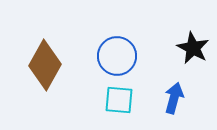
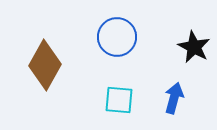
black star: moved 1 px right, 1 px up
blue circle: moved 19 px up
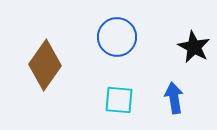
brown diamond: rotated 6 degrees clockwise
blue arrow: rotated 24 degrees counterclockwise
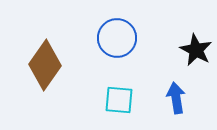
blue circle: moved 1 px down
black star: moved 2 px right, 3 px down
blue arrow: moved 2 px right
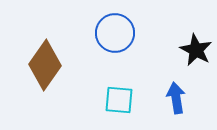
blue circle: moved 2 px left, 5 px up
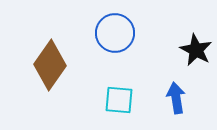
brown diamond: moved 5 px right
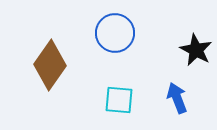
blue arrow: moved 1 px right; rotated 12 degrees counterclockwise
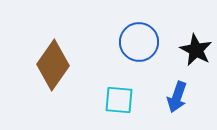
blue circle: moved 24 px right, 9 px down
brown diamond: moved 3 px right
blue arrow: moved 1 px up; rotated 140 degrees counterclockwise
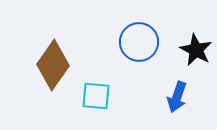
cyan square: moved 23 px left, 4 px up
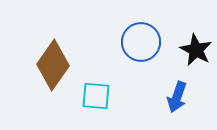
blue circle: moved 2 px right
